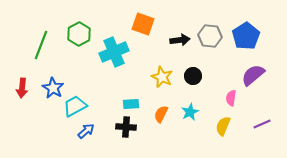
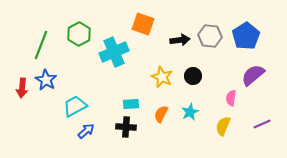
blue star: moved 7 px left, 8 px up
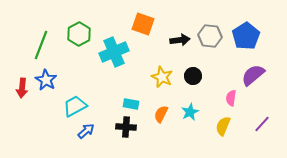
cyan rectangle: rotated 14 degrees clockwise
purple line: rotated 24 degrees counterclockwise
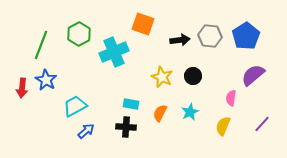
orange semicircle: moved 1 px left, 1 px up
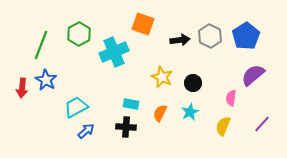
gray hexagon: rotated 20 degrees clockwise
black circle: moved 7 px down
cyan trapezoid: moved 1 px right, 1 px down
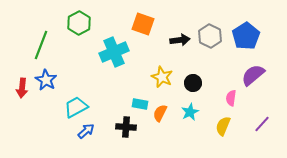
green hexagon: moved 11 px up
cyan rectangle: moved 9 px right
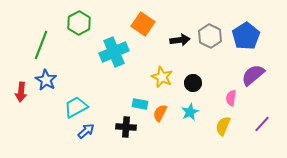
orange square: rotated 15 degrees clockwise
red arrow: moved 1 px left, 4 px down
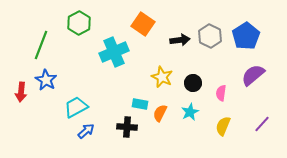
pink semicircle: moved 10 px left, 5 px up
black cross: moved 1 px right
